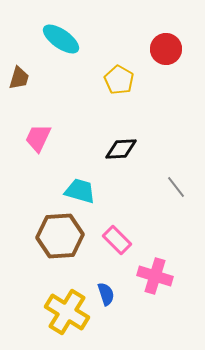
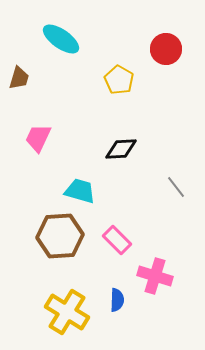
blue semicircle: moved 11 px right, 6 px down; rotated 20 degrees clockwise
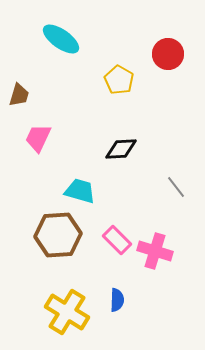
red circle: moved 2 px right, 5 px down
brown trapezoid: moved 17 px down
brown hexagon: moved 2 px left, 1 px up
pink cross: moved 25 px up
